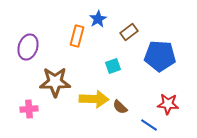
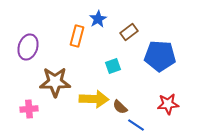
red star: rotated 10 degrees counterclockwise
blue line: moved 13 px left
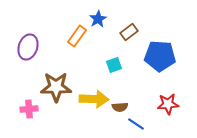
orange rectangle: rotated 20 degrees clockwise
cyan square: moved 1 px right, 1 px up
brown star: moved 1 px right, 5 px down
brown semicircle: rotated 49 degrees counterclockwise
blue line: moved 1 px up
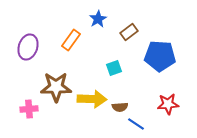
orange rectangle: moved 6 px left, 4 px down
cyan square: moved 3 px down
yellow arrow: moved 2 px left
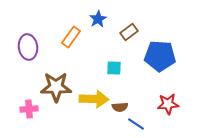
orange rectangle: moved 3 px up
purple ellipse: rotated 25 degrees counterclockwise
cyan square: rotated 21 degrees clockwise
yellow arrow: moved 2 px right
